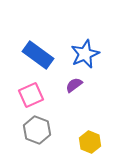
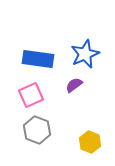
blue rectangle: moved 4 px down; rotated 28 degrees counterclockwise
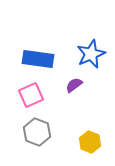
blue star: moved 6 px right
gray hexagon: moved 2 px down
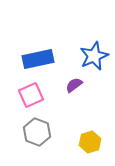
blue star: moved 3 px right, 2 px down
blue rectangle: rotated 20 degrees counterclockwise
yellow hexagon: rotated 20 degrees clockwise
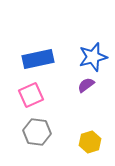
blue star: moved 1 px left, 1 px down; rotated 8 degrees clockwise
purple semicircle: moved 12 px right
gray hexagon: rotated 12 degrees counterclockwise
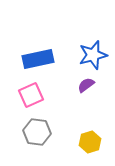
blue star: moved 2 px up
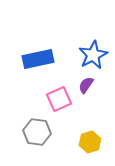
blue star: rotated 12 degrees counterclockwise
purple semicircle: rotated 18 degrees counterclockwise
pink square: moved 28 px right, 4 px down
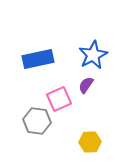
gray hexagon: moved 11 px up
yellow hexagon: rotated 15 degrees clockwise
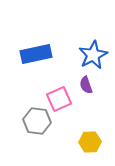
blue rectangle: moved 2 px left, 5 px up
purple semicircle: rotated 54 degrees counterclockwise
